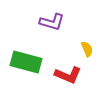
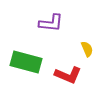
purple L-shape: moved 1 px left, 1 px down; rotated 10 degrees counterclockwise
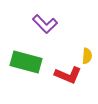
purple L-shape: moved 6 px left, 1 px down; rotated 40 degrees clockwise
yellow semicircle: moved 7 px down; rotated 28 degrees clockwise
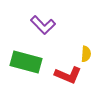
purple L-shape: moved 2 px left, 1 px down
yellow semicircle: moved 1 px left, 2 px up
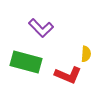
purple L-shape: moved 2 px left, 3 px down
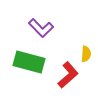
green rectangle: moved 3 px right
red L-shape: rotated 64 degrees counterclockwise
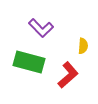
yellow semicircle: moved 3 px left, 8 px up
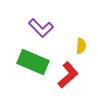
yellow semicircle: moved 2 px left
green rectangle: moved 4 px right; rotated 8 degrees clockwise
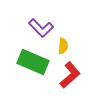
yellow semicircle: moved 18 px left
red L-shape: moved 2 px right
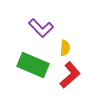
yellow semicircle: moved 2 px right, 2 px down
green rectangle: moved 3 px down
